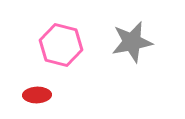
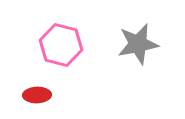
gray star: moved 6 px right, 2 px down
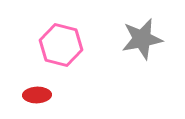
gray star: moved 4 px right, 5 px up
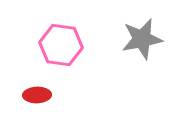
pink hexagon: rotated 6 degrees counterclockwise
